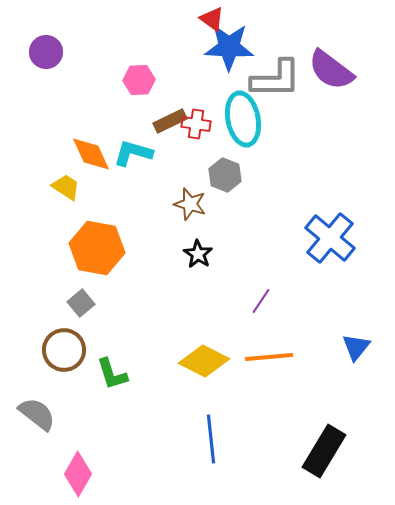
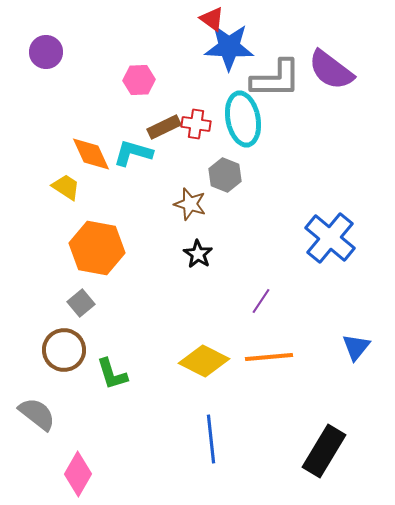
brown rectangle: moved 6 px left, 6 px down
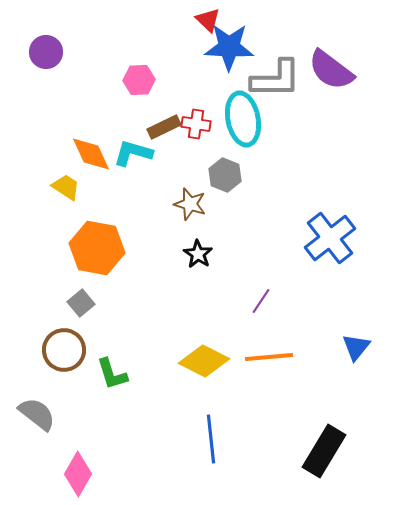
red triangle: moved 4 px left, 1 px down; rotated 8 degrees clockwise
blue cross: rotated 12 degrees clockwise
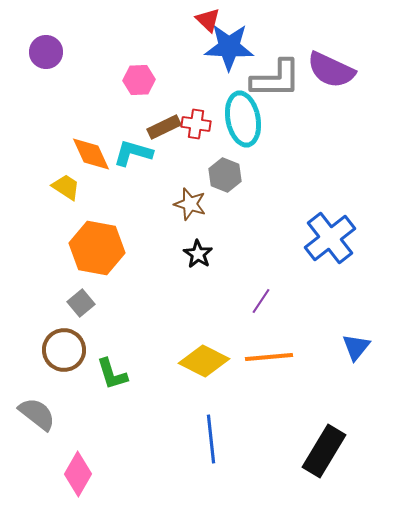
purple semicircle: rotated 12 degrees counterclockwise
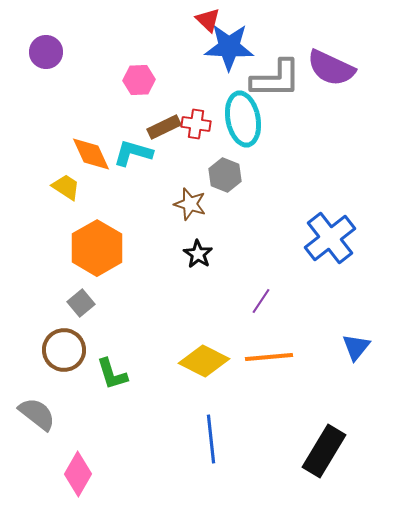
purple semicircle: moved 2 px up
orange hexagon: rotated 20 degrees clockwise
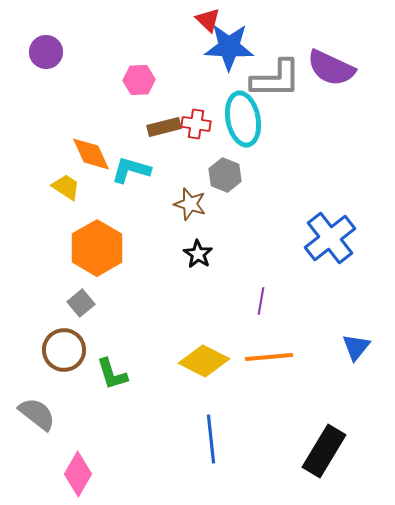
brown rectangle: rotated 12 degrees clockwise
cyan L-shape: moved 2 px left, 17 px down
purple line: rotated 24 degrees counterclockwise
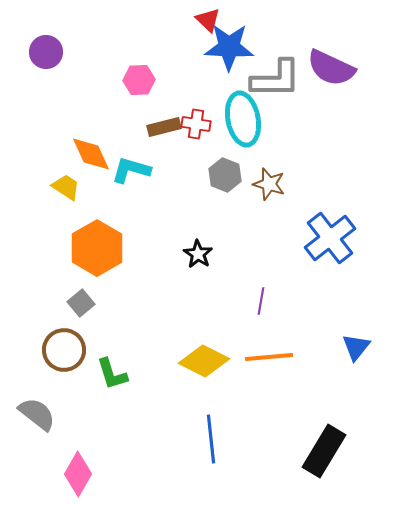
brown star: moved 79 px right, 20 px up
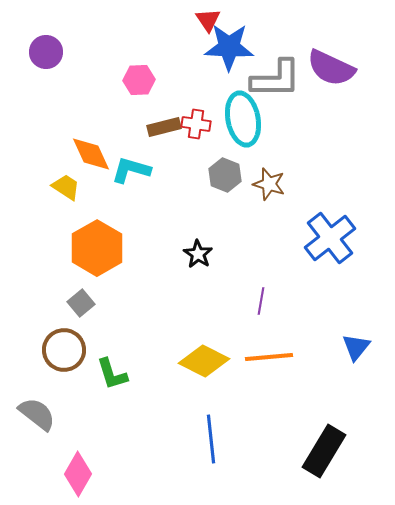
red triangle: rotated 12 degrees clockwise
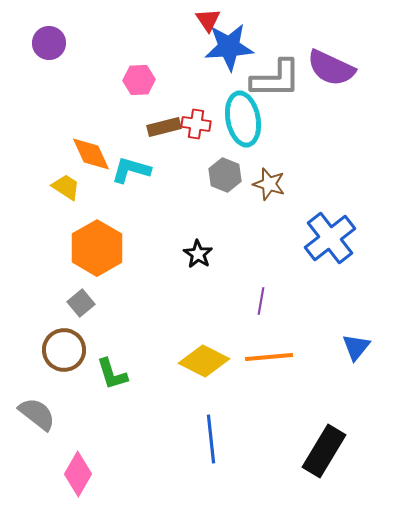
blue star: rotated 6 degrees counterclockwise
purple circle: moved 3 px right, 9 px up
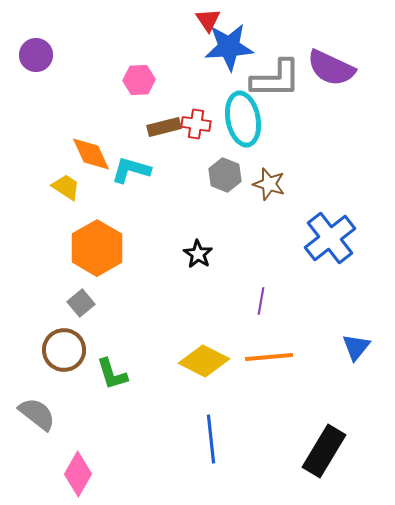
purple circle: moved 13 px left, 12 px down
